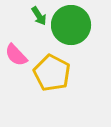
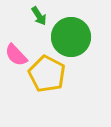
green circle: moved 12 px down
yellow pentagon: moved 5 px left, 1 px down
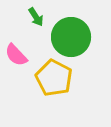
green arrow: moved 3 px left, 1 px down
yellow pentagon: moved 7 px right, 4 px down
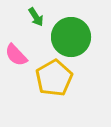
yellow pentagon: rotated 15 degrees clockwise
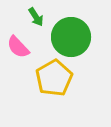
pink semicircle: moved 2 px right, 8 px up
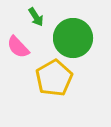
green circle: moved 2 px right, 1 px down
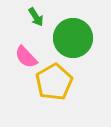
pink semicircle: moved 8 px right, 10 px down
yellow pentagon: moved 4 px down
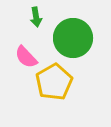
green arrow: rotated 24 degrees clockwise
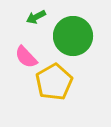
green arrow: rotated 72 degrees clockwise
green circle: moved 2 px up
